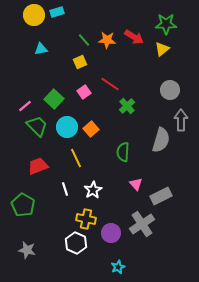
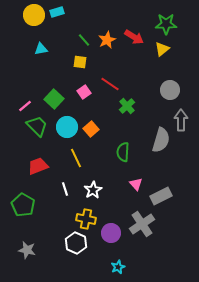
orange star: rotated 30 degrees counterclockwise
yellow square: rotated 32 degrees clockwise
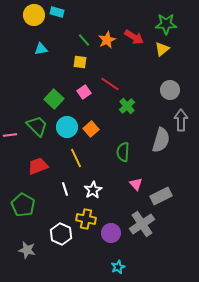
cyan rectangle: rotated 32 degrees clockwise
pink line: moved 15 px left, 29 px down; rotated 32 degrees clockwise
white hexagon: moved 15 px left, 9 px up
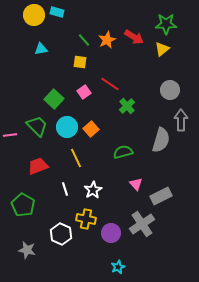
green semicircle: rotated 72 degrees clockwise
